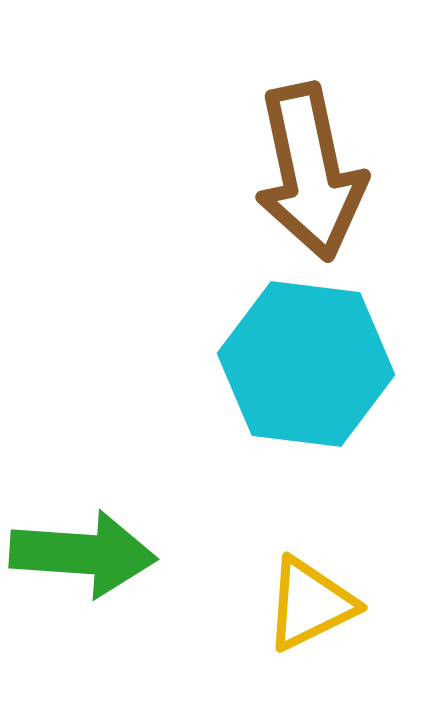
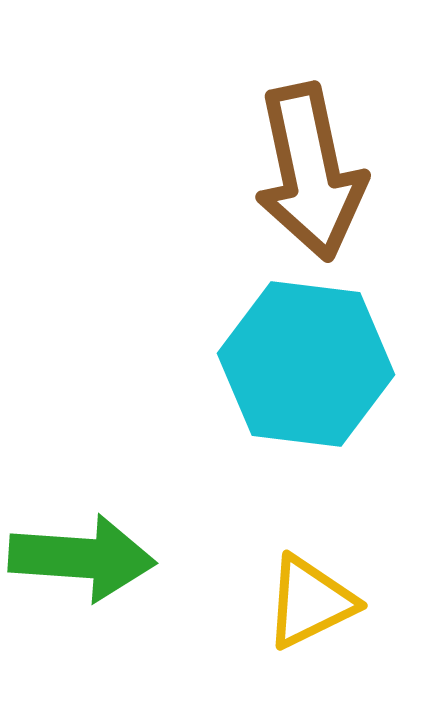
green arrow: moved 1 px left, 4 px down
yellow triangle: moved 2 px up
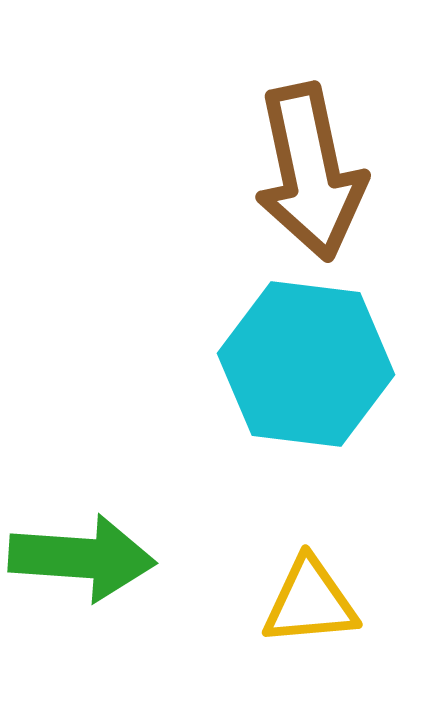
yellow triangle: rotated 21 degrees clockwise
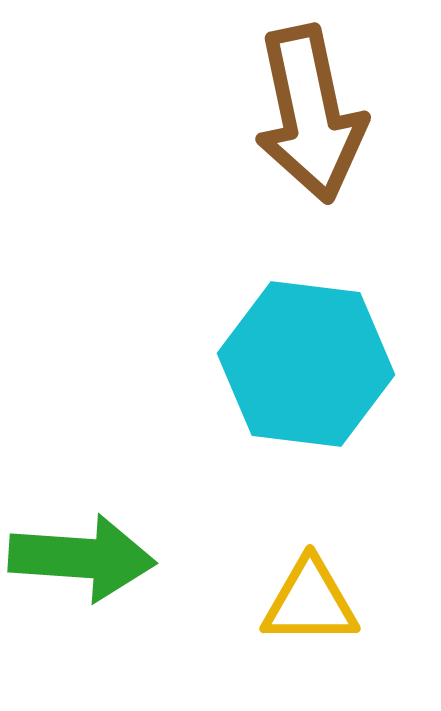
brown arrow: moved 58 px up
yellow triangle: rotated 5 degrees clockwise
